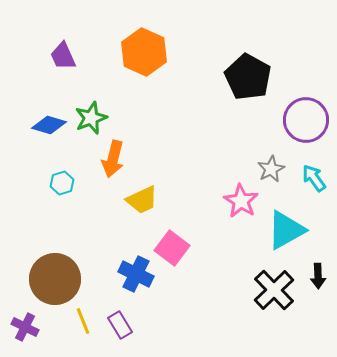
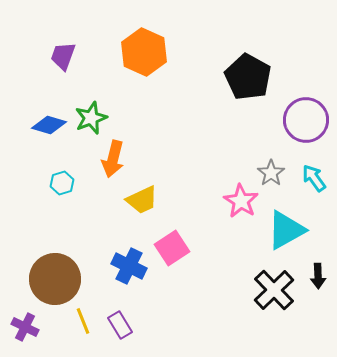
purple trapezoid: rotated 44 degrees clockwise
gray star: moved 4 px down; rotated 8 degrees counterclockwise
pink square: rotated 20 degrees clockwise
blue cross: moved 7 px left, 8 px up
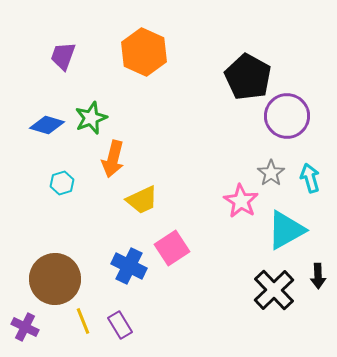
purple circle: moved 19 px left, 4 px up
blue diamond: moved 2 px left
cyan arrow: moved 4 px left; rotated 20 degrees clockwise
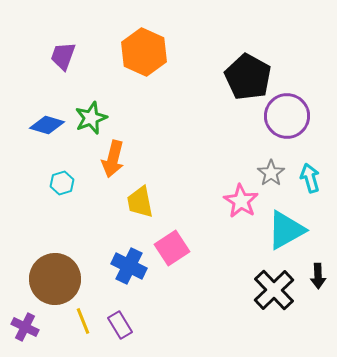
yellow trapezoid: moved 2 px left, 2 px down; rotated 104 degrees clockwise
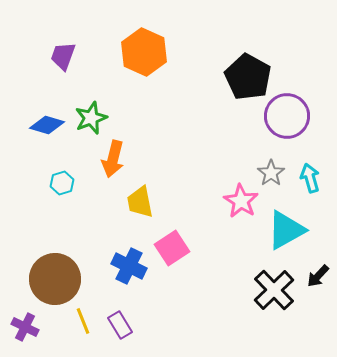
black arrow: rotated 45 degrees clockwise
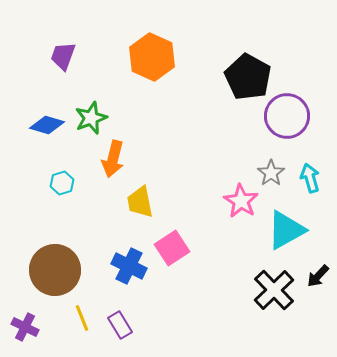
orange hexagon: moved 8 px right, 5 px down
brown circle: moved 9 px up
yellow line: moved 1 px left, 3 px up
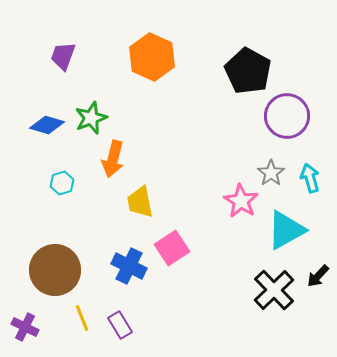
black pentagon: moved 6 px up
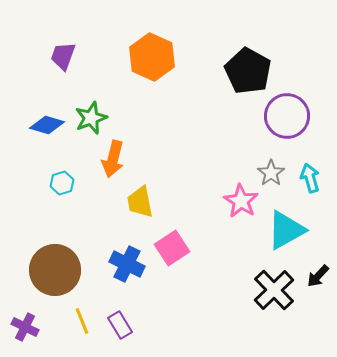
blue cross: moved 2 px left, 2 px up
yellow line: moved 3 px down
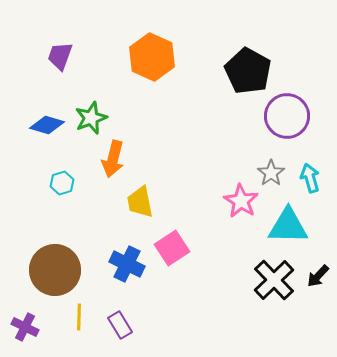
purple trapezoid: moved 3 px left
cyan triangle: moved 2 px right, 4 px up; rotated 30 degrees clockwise
black cross: moved 10 px up
yellow line: moved 3 px left, 4 px up; rotated 24 degrees clockwise
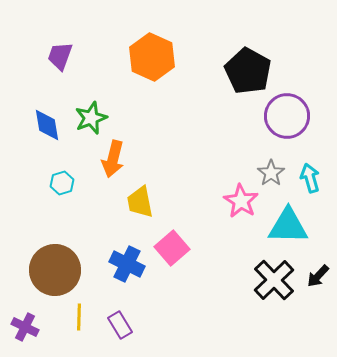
blue diamond: rotated 64 degrees clockwise
pink square: rotated 8 degrees counterclockwise
